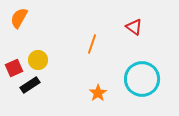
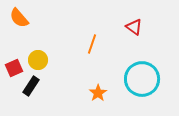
orange semicircle: rotated 70 degrees counterclockwise
black rectangle: moved 1 px right, 1 px down; rotated 24 degrees counterclockwise
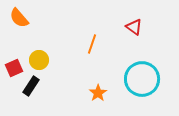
yellow circle: moved 1 px right
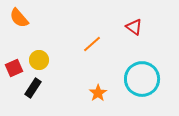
orange line: rotated 30 degrees clockwise
black rectangle: moved 2 px right, 2 px down
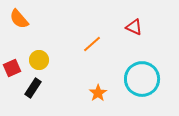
orange semicircle: moved 1 px down
red triangle: rotated 12 degrees counterclockwise
red square: moved 2 px left
